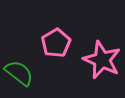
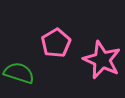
green semicircle: rotated 20 degrees counterclockwise
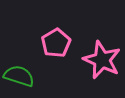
green semicircle: moved 3 px down
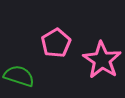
pink star: rotated 9 degrees clockwise
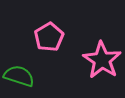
pink pentagon: moved 7 px left, 6 px up
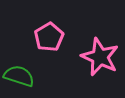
pink star: moved 2 px left, 3 px up; rotated 9 degrees counterclockwise
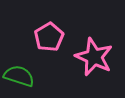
pink star: moved 6 px left
